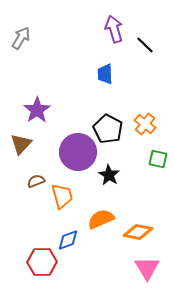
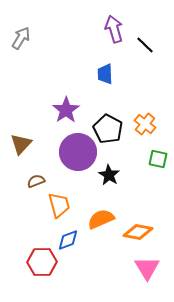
purple star: moved 29 px right
orange trapezoid: moved 3 px left, 9 px down
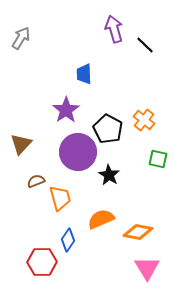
blue trapezoid: moved 21 px left
orange cross: moved 1 px left, 4 px up
orange trapezoid: moved 1 px right, 7 px up
blue diamond: rotated 35 degrees counterclockwise
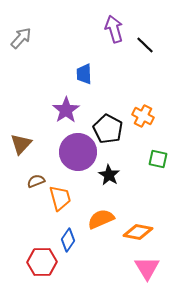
gray arrow: rotated 10 degrees clockwise
orange cross: moved 1 px left, 4 px up; rotated 10 degrees counterclockwise
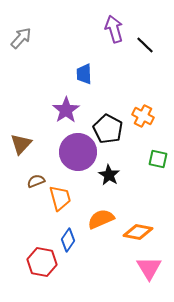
red hexagon: rotated 12 degrees clockwise
pink triangle: moved 2 px right
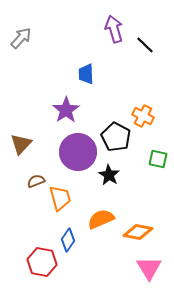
blue trapezoid: moved 2 px right
black pentagon: moved 8 px right, 8 px down
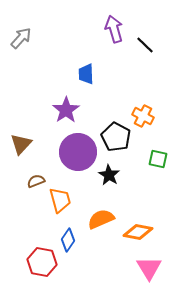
orange trapezoid: moved 2 px down
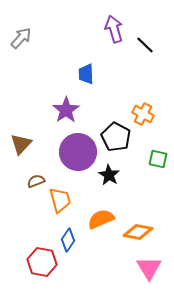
orange cross: moved 2 px up
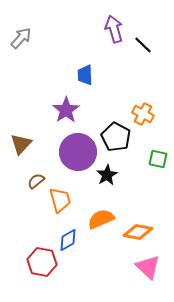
black line: moved 2 px left
blue trapezoid: moved 1 px left, 1 px down
black star: moved 2 px left; rotated 10 degrees clockwise
brown semicircle: rotated 18 degrees counterclockwise
blue diamond: rotated 25 degrees clockwise
pink triangle: moved 1 px left, 1 px up; rotated 16 degrees counterclockwise
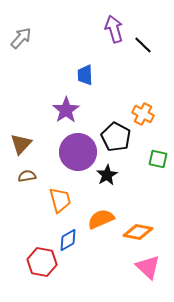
brown semicircle: moved 9 px left, 5 px up; rotated 30 degrees clockwise
